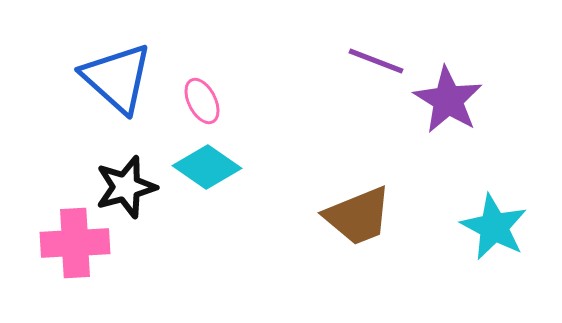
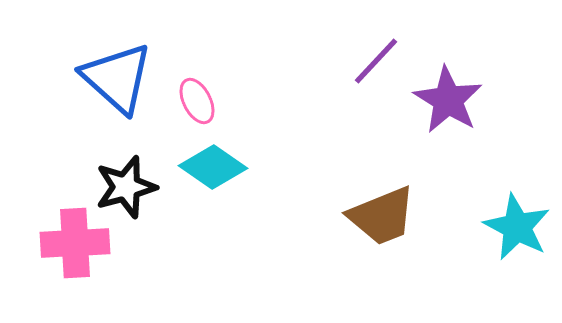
purple line: rotated 68 degrees counterclockwise
pink ellipse: moved 5 px left
cyan diamond: moved 6 px right
brown trapezoid: moved 24 px right
cyan star: moved 23 px right
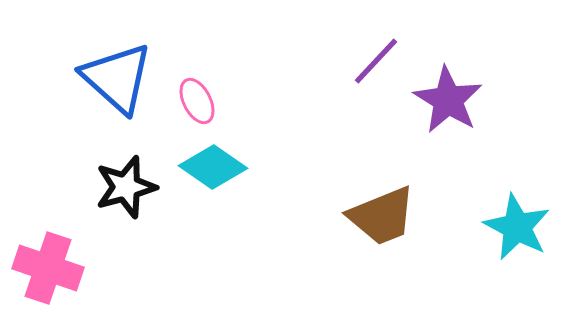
pink cross: moved 27 px left, 25 px down; rotated 22 degrees clockwise
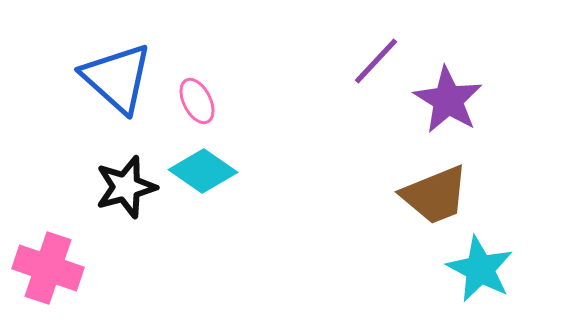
cyan diamond: moved 10 px left, 4 px down
brown trapezoid: moved 53 px right, 21 px up
cyan star: moved 37 px left, 42 px down
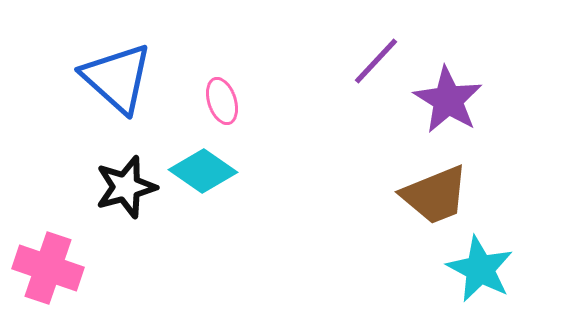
pink ellipse: moved 25 px right; rotated 9 degrees clockwise
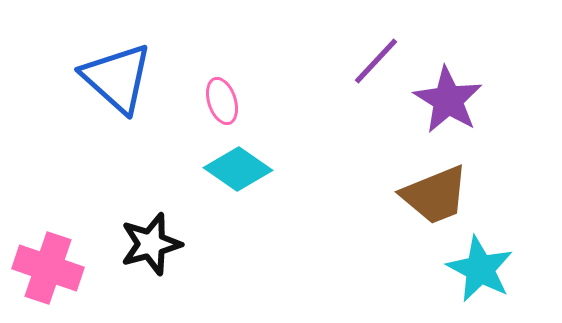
cyan diamond: moved 35 px right, 2 px up
black star: moved 25 px right, 57 px down
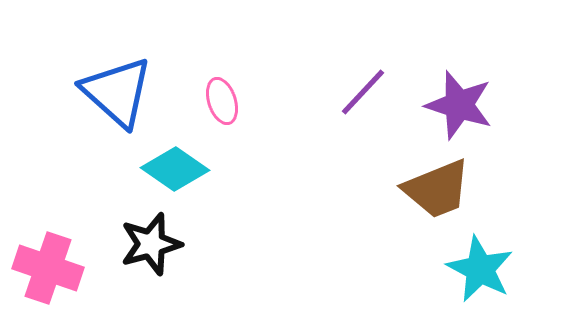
purple line: moved 13 px left, 31 px down
blue triangle: moved 14 px down
purple star: moved 11 px right, 5 px down; rotated 14 degrees counterclockwise
cyan diamond: moved 63 px left
brown trapezoid: moved 2 px right, 6 px up
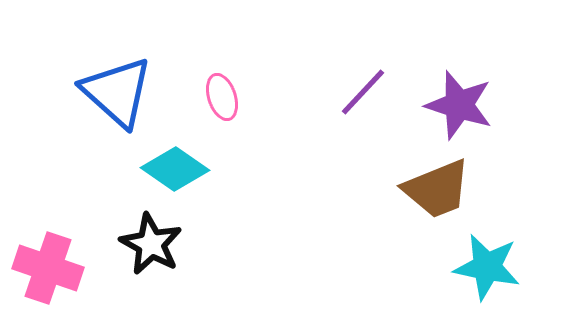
pink ellipse: moved 4 px up
black star: rotated 28 degrees counterclockwise
cyan star: moved 7 px right, 2 px up; rotated 16 degrees counterclockwise
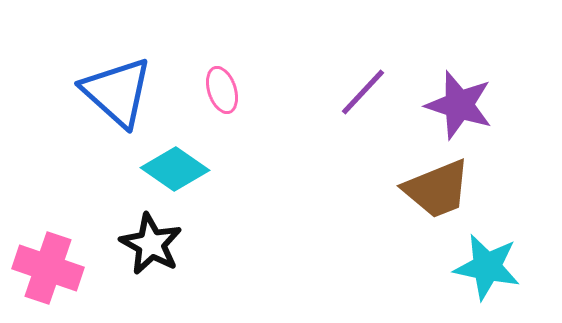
pink ellipse: moved 7 px up
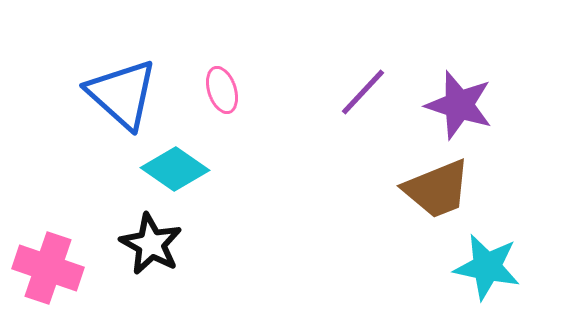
blue triangle: moved 5 px right, 2 px down
